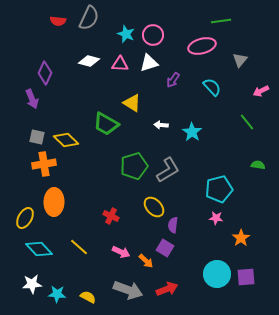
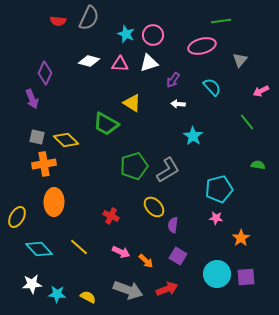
white arrow at (161, 125): moved 17 px right, 21 px up
cyan star at (192, 132): moved 1 px right, 4 px down
yellow ellipse at (25, 218): moved 8 px left, 1 px up
purple square at (165, 248): moved 13 px right, 8 px down
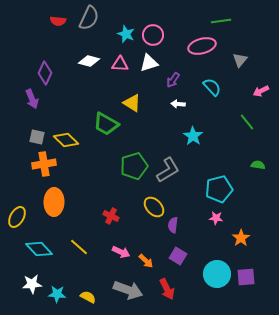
red arrow at (167, 289): rotated 85 degrees clockwise
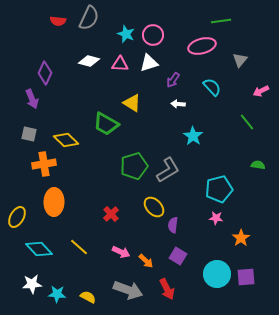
gray square at (37, 137): moved 8 px left, 3 px up
red cross at (111, 216): moved 2 px up; rotated 21 degrees clockwise
